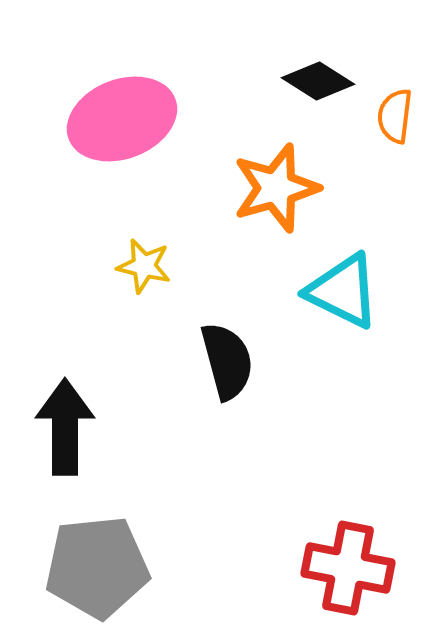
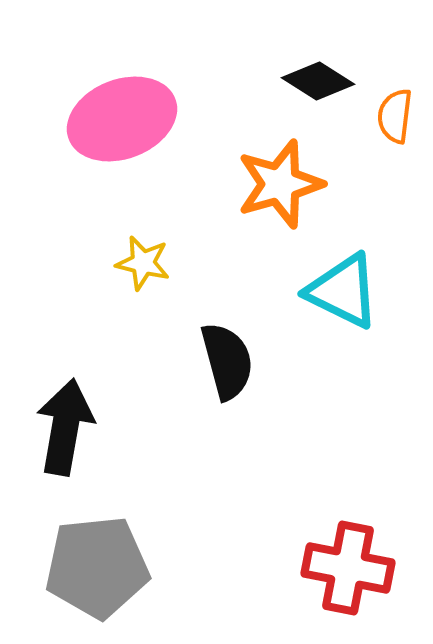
orange star: moved 4 px right, 4 px up
yellow star: moved 1 px left, 3 px up
black arrow: rotated 10 degrees clockwise
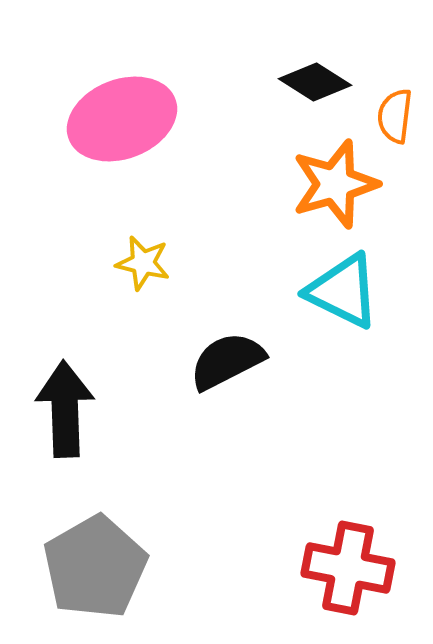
black diamond: moved 3 px left, 1 px down
orange star: moved 55 px right
black semicircle: rotated 102 degrees counterclockwise
black arrow: moved 18 px up; rotated 12 degrees counterclockwise
gray pentagon: moved 2 px left; rotated 24 degrees counterclockwise
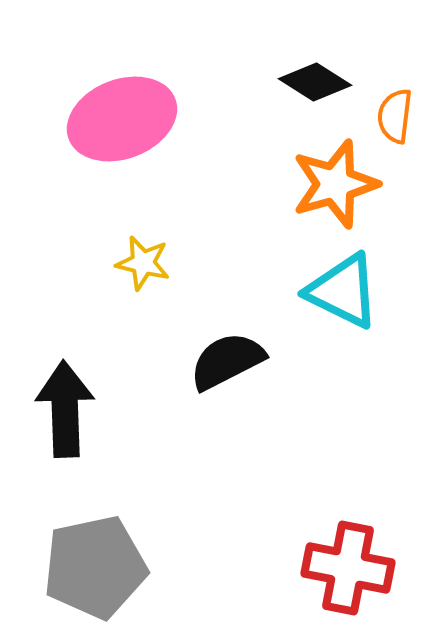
gray pentagon: rotated 18 degrees clockwise
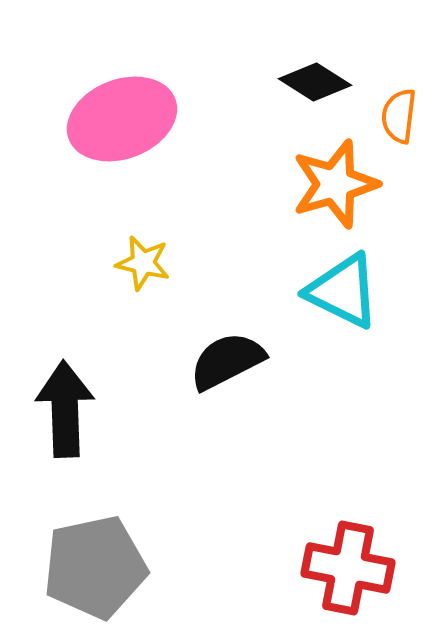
orange semicircle: moved 4 px right
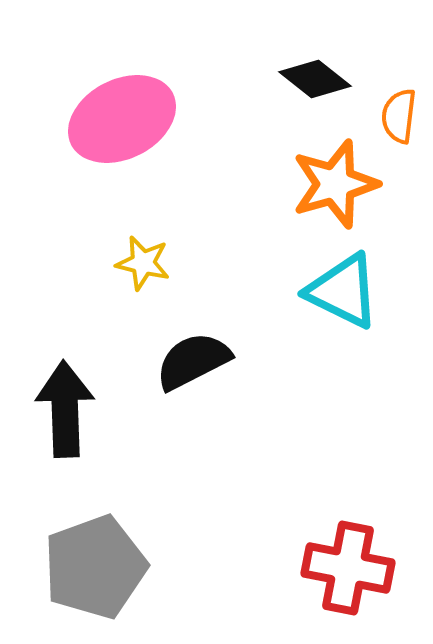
black diamond: moved 3 px up; rotated 6 degrees clockwise
pink ellipse: rotated 6 degrees counterclockwise
black semicircle: moved 34 px left
gray pentagon: rotated 8 degrees counterclockwise
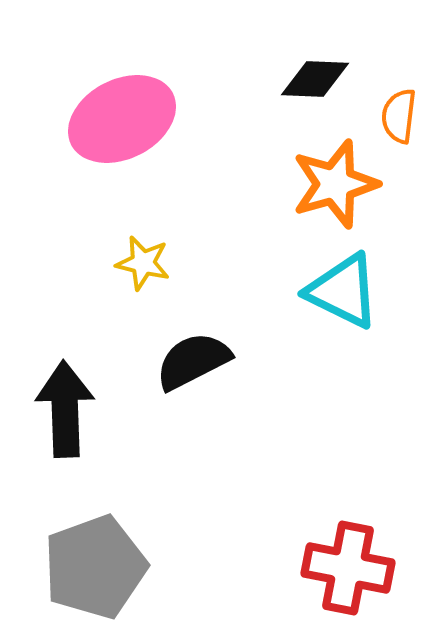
black diamond: rotated 36 degrees counterclockwise
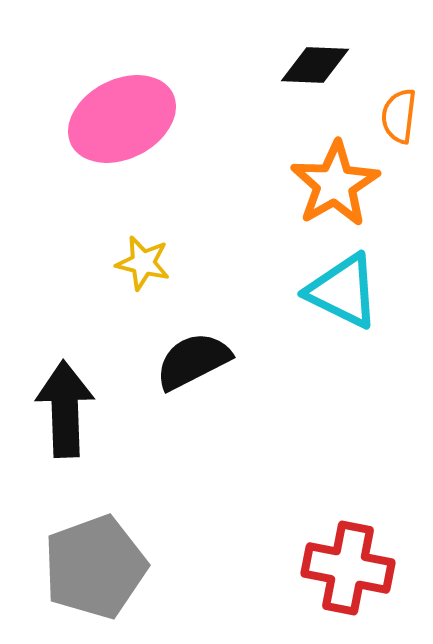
black diamond: moved 14 px up
orange star: rotated 14 degrees counterclockwise
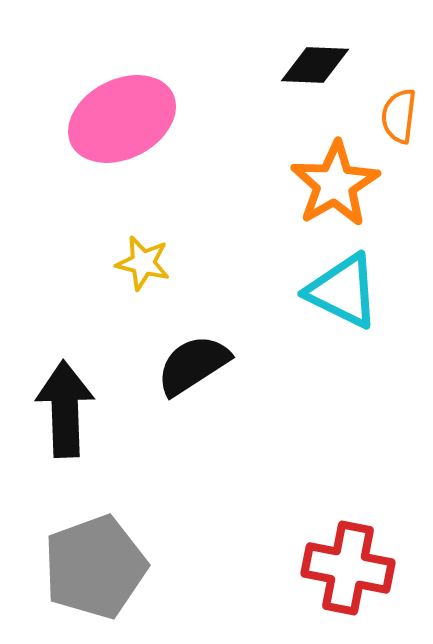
black semicircle: moved 4 px down; rotated 6 degrees counterclockwise
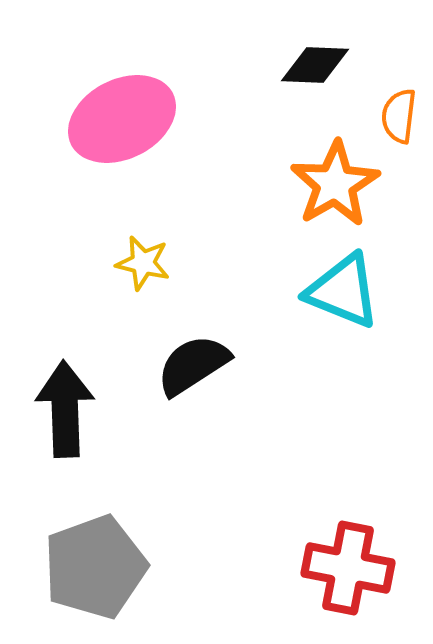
cyan triangle: rotated 4 degrees counterclockwise
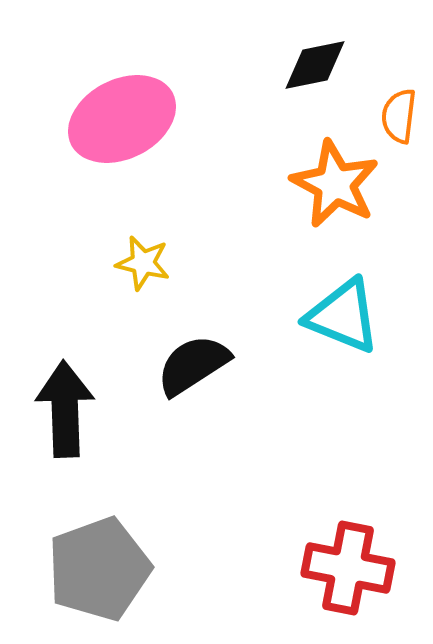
black diamond: rotated 14 degrees counterclockwise
orange star: rotated 14 degrees counterclockwise
cyan triangle: moved 25 px down
gray pentagon: moved 4 px right, 2 px down
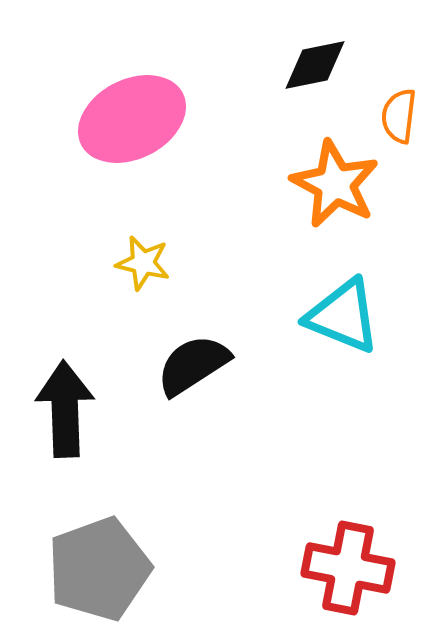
pink ellipse: moved 10 px right
